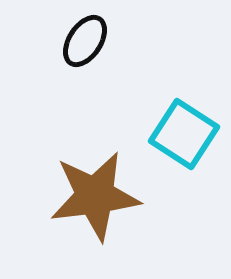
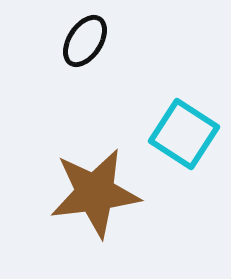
brown star: moved 3 px up
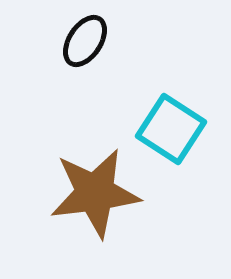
cyan square: moved 13 px left, 5 px up
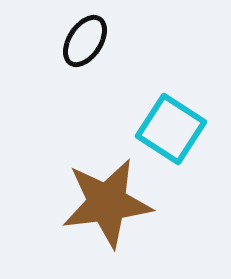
brown star: moved 12 px right, 10 px down
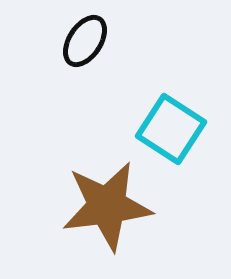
brown star: moved 3 px down
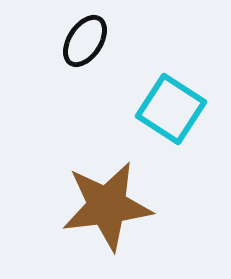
cyan square: moved 20 px up
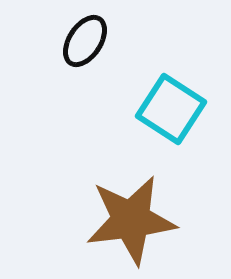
brown star: moved 24 px right, 14 px down
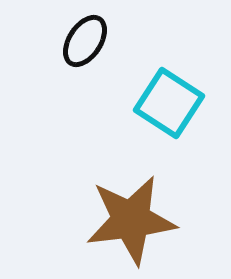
cyan square: moved 2 px left, 6 px up
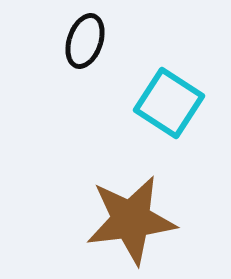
black ellipse: rotated 14 degrees counterclockwise
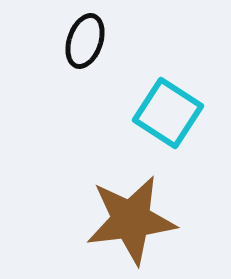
cyan square: moved 1 px left, 10 px down
